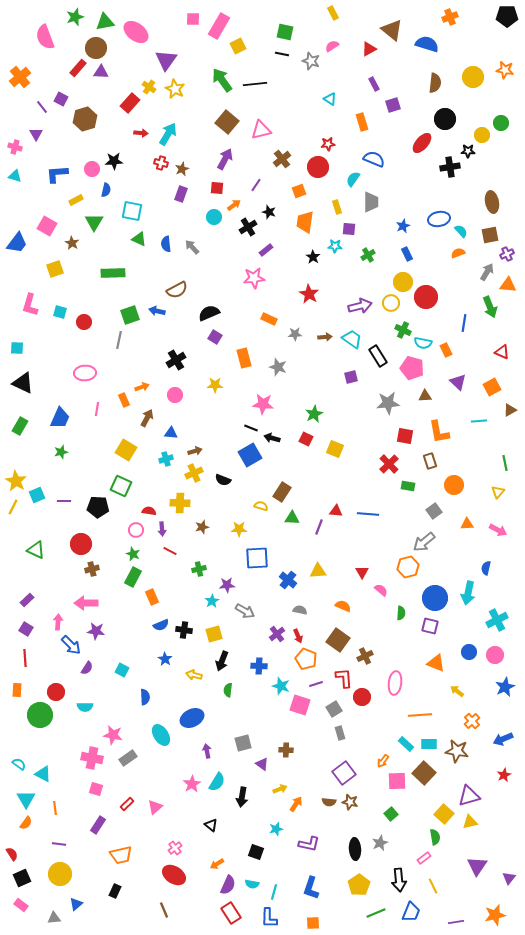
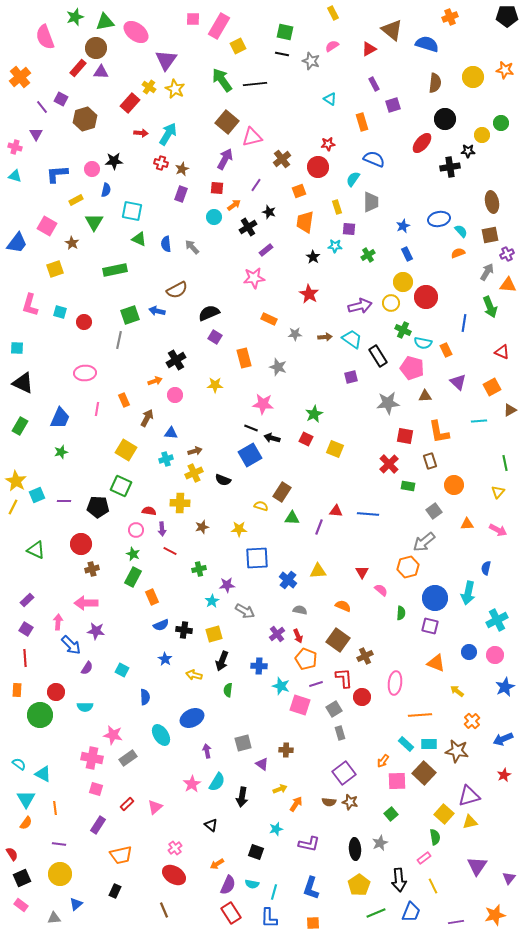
pink triangle at (261, 130): moved 9 px left, 7 px down
green rectangle at (113, 273): moved 2 px right, 3 px up; rotated 10 degrees counterclockwise
orange arrow at (142, 387): moved 13 px right, 6 px up
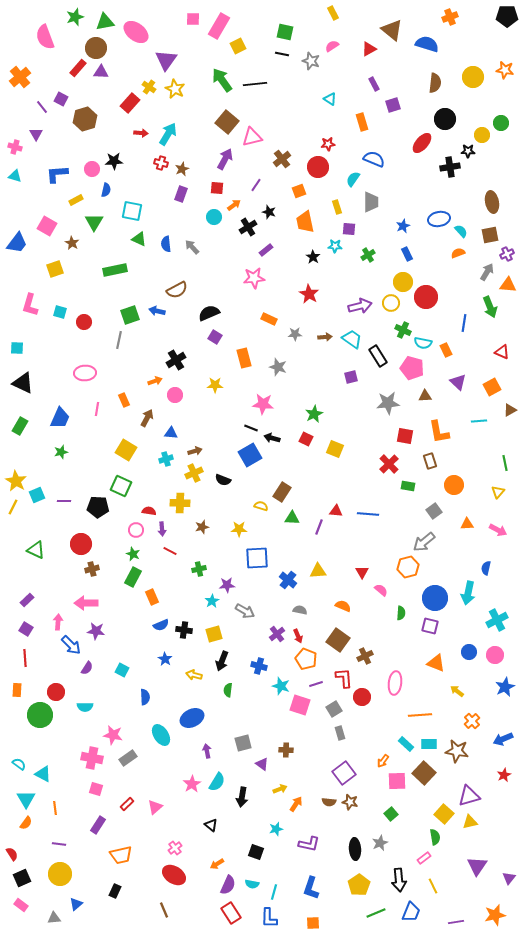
orange trapezoid at (305, 222): rotated 20 degrees counterclockwise
blue cross at (259, 666): rotated 14 degrees clockwise
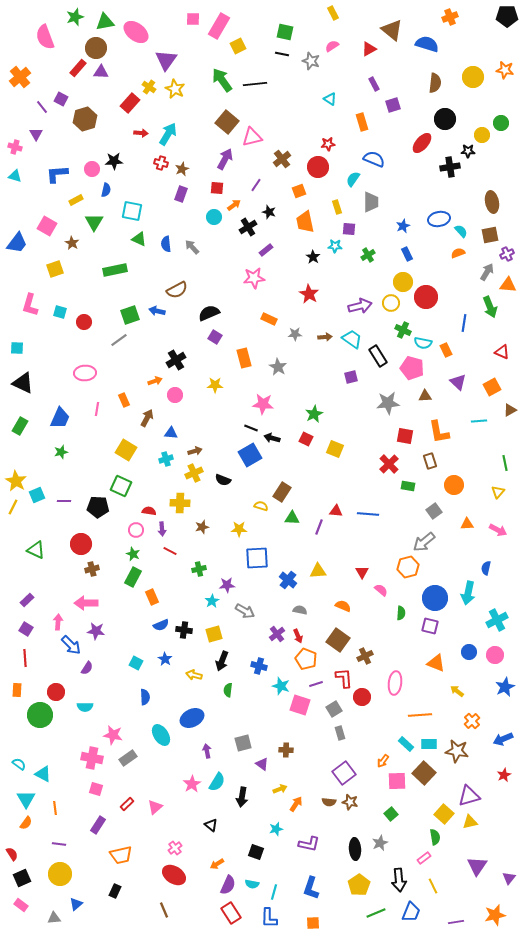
gray line at (119, 340): rotated 42 degrees clockwise
gray star at (278, 367): rotated 12 degrees clockwise
cyan square at (122, 670): moved 14 px right, 7 px up
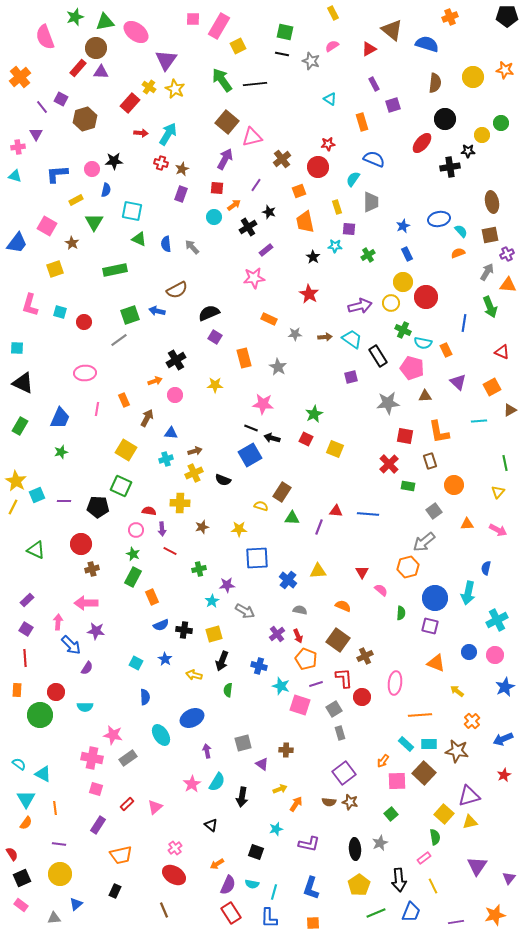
pink cross at (15, 147): moved 3 px right; rotated 24 degrees counterclockwise
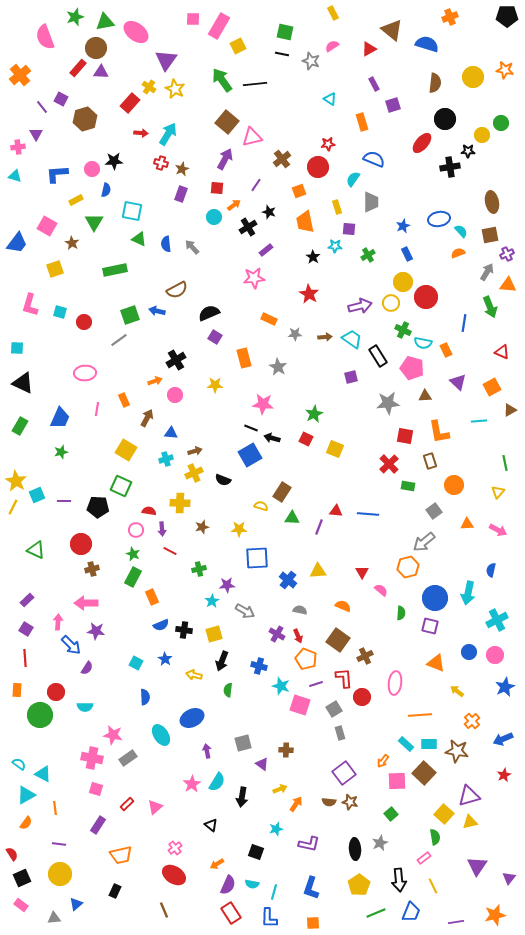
orange cross at (20, 77): moved 2 px up
blue semicircle at (486, 568): moved 5 px right, 2 px down
purple cross at (277, 634): rotated 21 degrees counterclockwise
cyan triangle at (26, 799): moved 4 px up; rotated 30 degrees clockwise
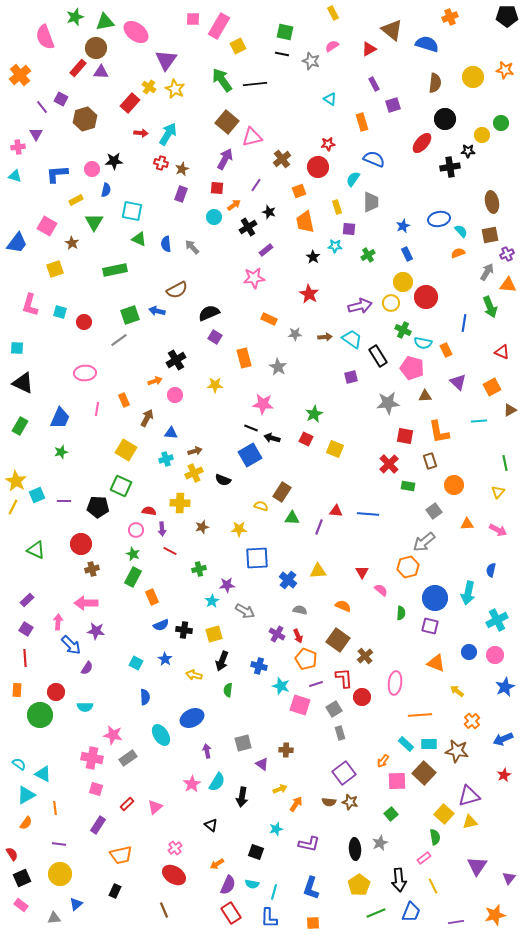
brown cross at (365, 656): rotated 14 degrees counterclockwise
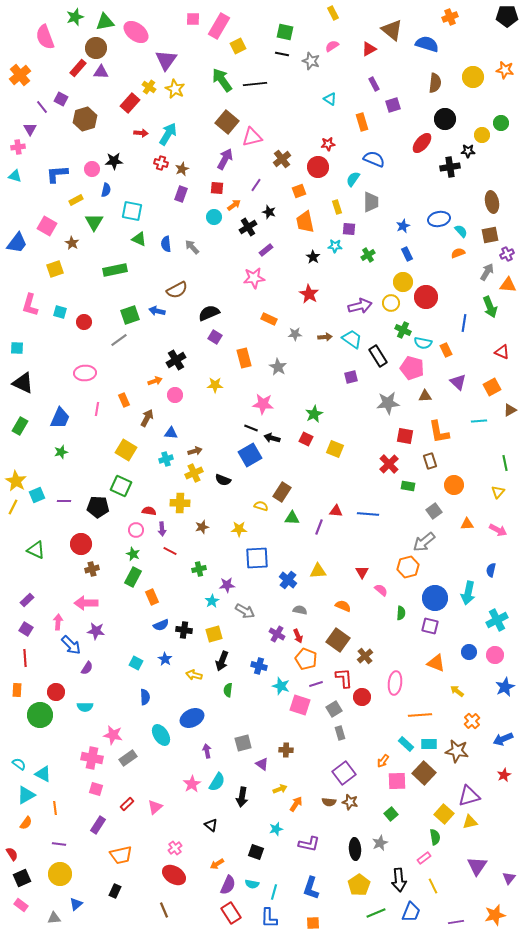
purple triangle at (36, 134): moved 6 px left, 5 px up
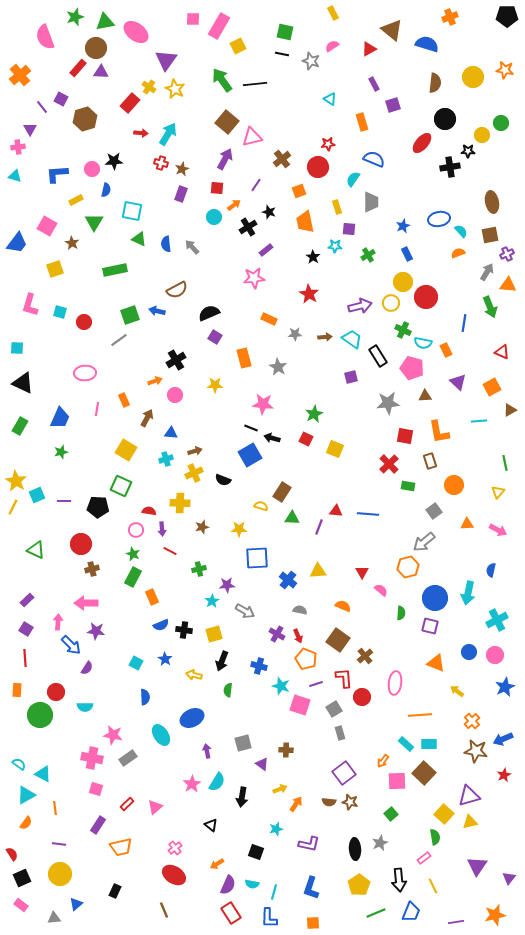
brown star at (457, 751): moved 19 px right
orange trapezoid at (121, 855): moved 8 px up
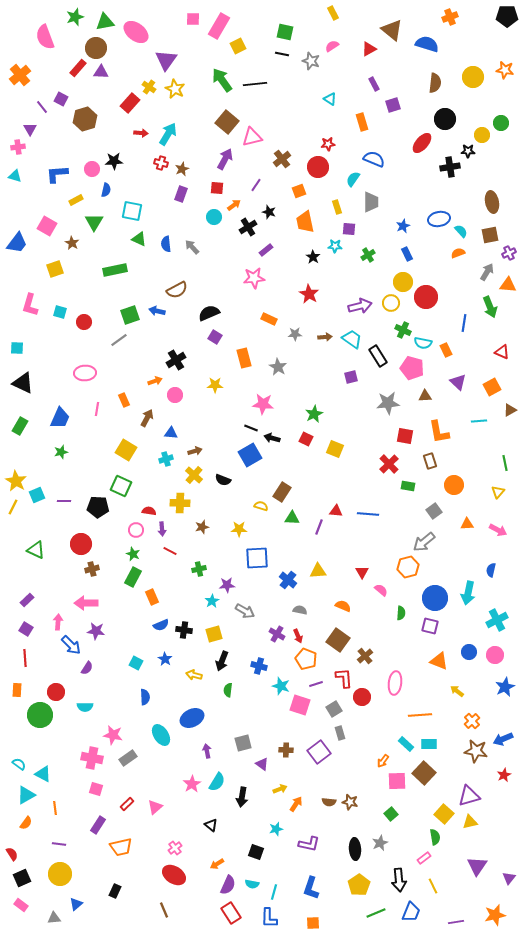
purple cross at (507, 254): moved 2 px right, 1 px up
yellow cross at (194, 473): moved 2 px down; rotated 24 degrees counterclockwise
orange triangle at (436, 663): moved 3 px right, 2 px up
purple square at (344, 773): moved 25 px left, 21 px up
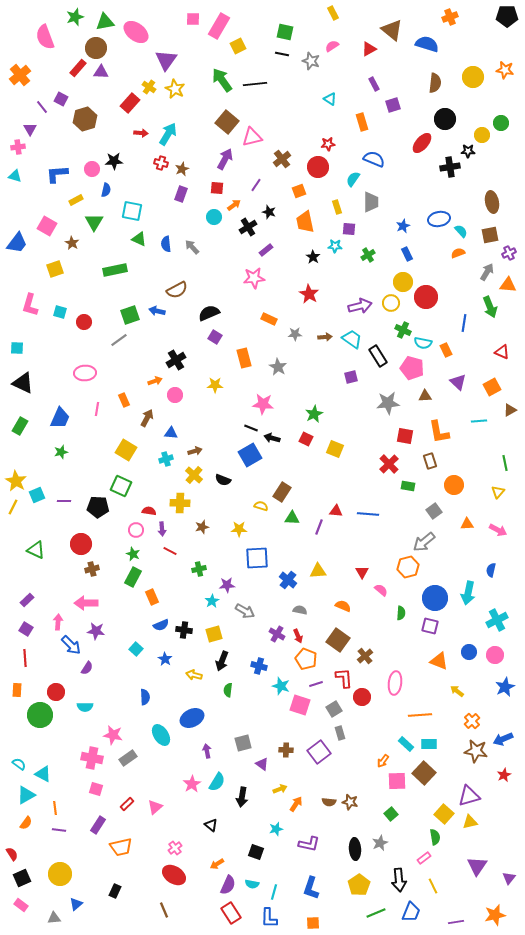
cyan square at (136, 663): moved 14 px up; rotated 16 degrees clockwise
purple line at (59, 844): moved 14 px up
